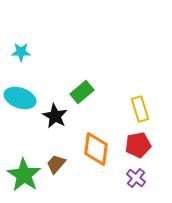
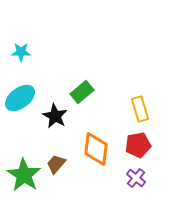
cyan ellipse: rotated 56 degrees counterclockwise
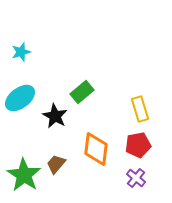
cyan star: rotated 18 degrees counterclockwise
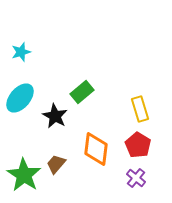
cyan ellipse: rotated 12 degrees counterclockwise
red pentagon: rotated 30 degrees counterclockwise
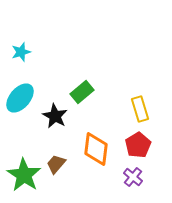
red pentagon: rotated 10 degrees clockwise
purple cross: moved 3 px left, 1 px up
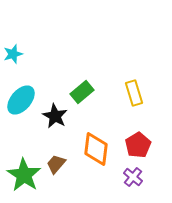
cyan star: moved 8 px left, 2 px down
cyan ellipse: moved 1 px right, 2 px down
yellow rectangle: moved 6 px left, 16 px up
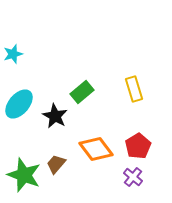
yellow rectangle: moved 4 px up
cyan ellipse: moved 2 px left, 4 px down
red pentagon: moved 1 px down
orange diamond: rotated 44 degrees counterclockwise
green star: rotated 12 degrees counterclockwise
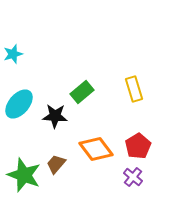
black star: rotated 25 degrees counterclockwise
